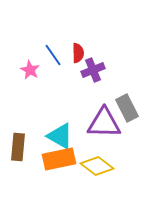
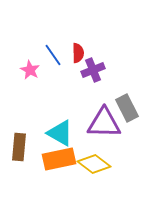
cyan triangle: moved 3 px up
brown rectangle: moved 1 px right
yellow diamond: moved 3 px left, 2 px up
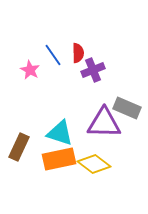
gray rectangle: rotated 40 degrees counterclockwise
cyan triangle: rotated 12 degrees counterclockwise
brown rectangle: rotated 20 degrees clockwise
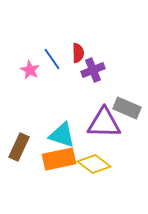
blue line: moved 1 px left, 4 px down
cyan triangle: moved 2 px right, 2 px down
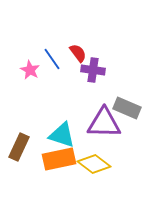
red semicircle: rotated 36 degrees counterclockwise
purple cross: rotated 30 degrees clockwise
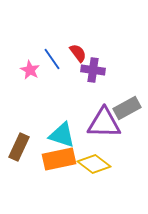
gray rectangle: rotated 52 degrees counterclockwise
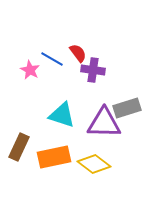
blue line: rotated 25 degrees counterclockwise
gray rectangle: rotated 12 degrees clockwise
cyan triangle: moved 20 px up
orange rectangle: moved 5 px left, 2 px up
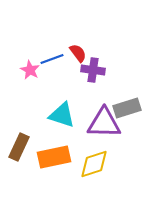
blue line: rotated 50 degrees counterclockwise
yellow diamond: rotated 56 degrees counterclockwise
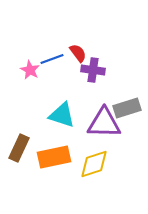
brown rectangle: moved 1 px down
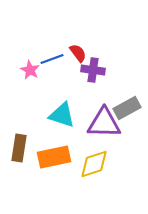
gray rectangle: rotated 12 degrees counterclockwise
brown rectangle: rotated 16 degrees counterclockwise
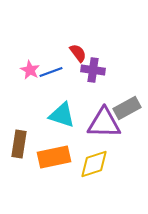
blue line: moved 1 px left, 13 px down
brown rectangle: moved 4 px up
